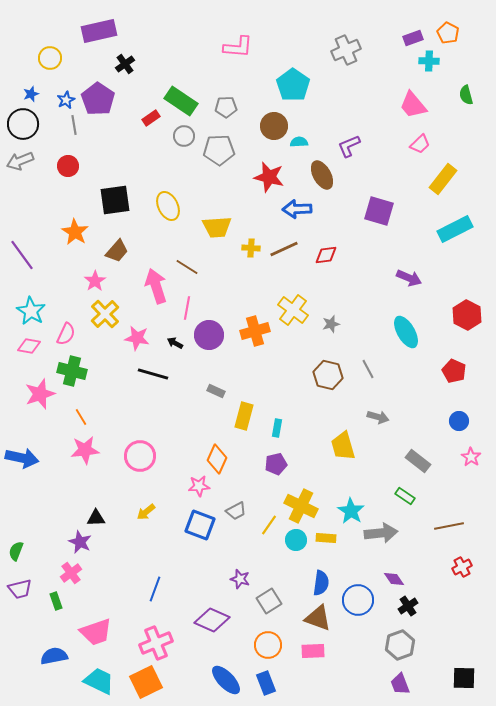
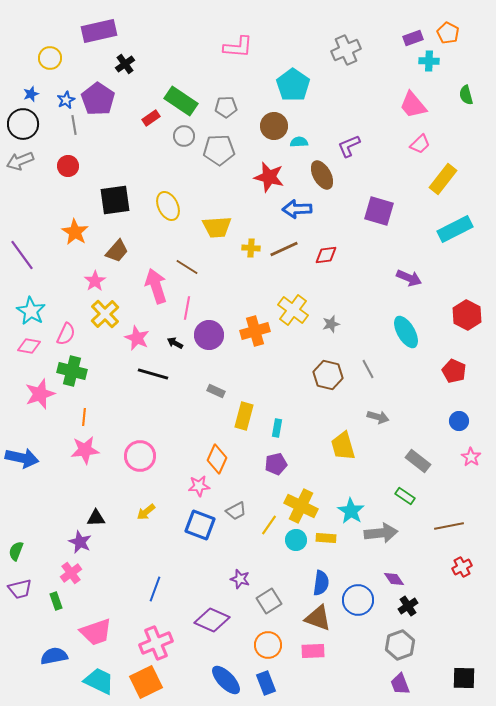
pink star at (137, 338): rotated 15 degrees clockwise
orange line at (81, 417): moved 3 px right; rotated 36 degrees clockwise
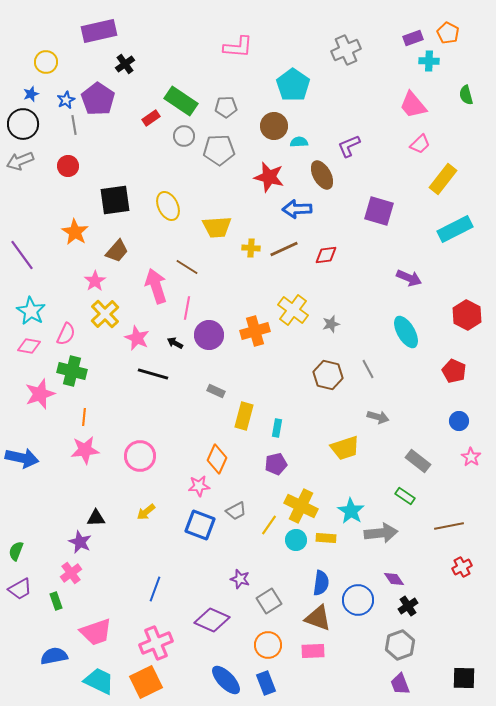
yellow circle at (50, 58): moved 4 px left, 4 px down
yellow trapezoid at (343, 446): moved 2 px right, 2 px down; rotated 92 degrees counterclockwise
purple trapezoid at (20, 589): rotated 15 degrees counterclockwise
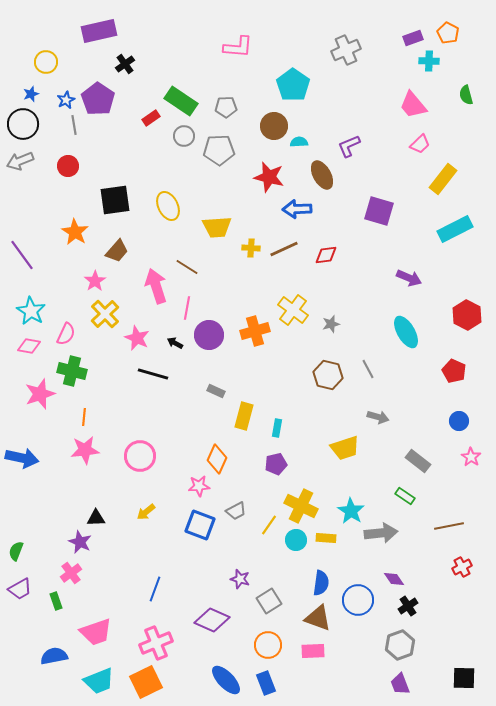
cyan trapezoid at (99, 681): rotated 132 degrees clockwise
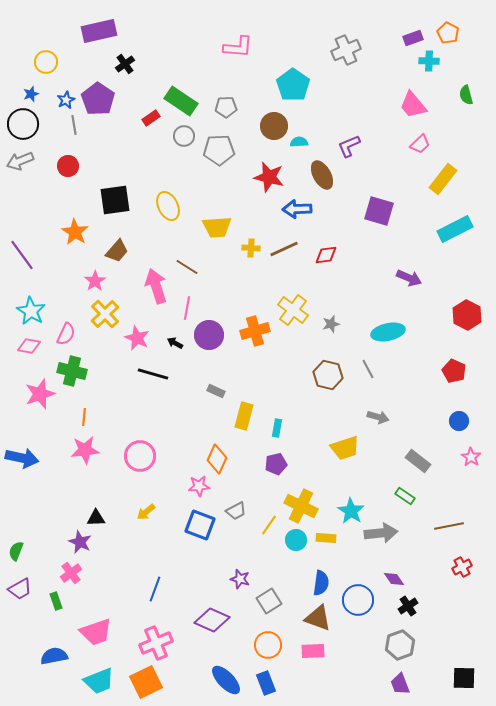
cyan ellipse at (406, 332): moved 18 px left; rotated 72 degrees counterclockwise
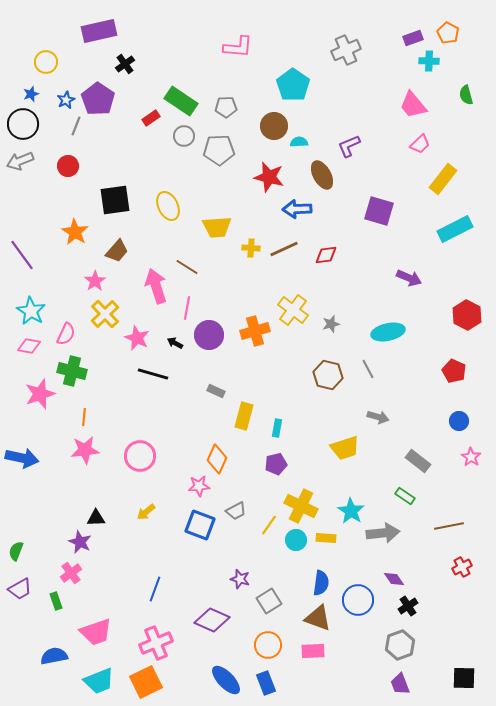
gray line at (74, 125): moved 2 px right, 1 px down; rotated 30 degrees clockwise
gray arrow at (381, 533): moved 2 px right
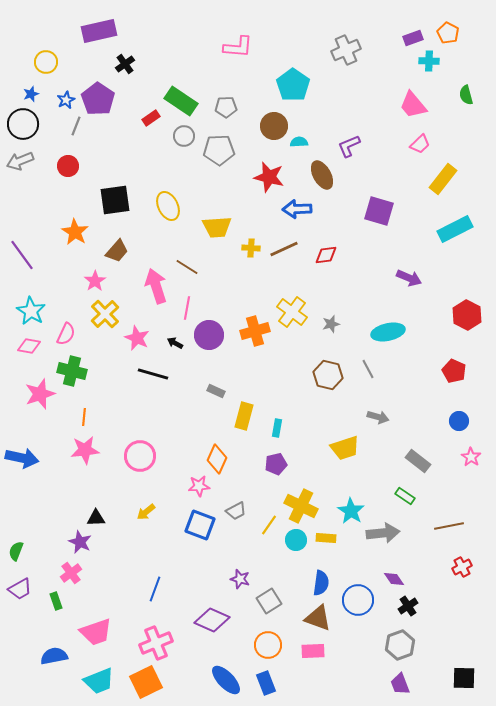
yellow cross at (293, 310): moved 1 px left, 2 px down
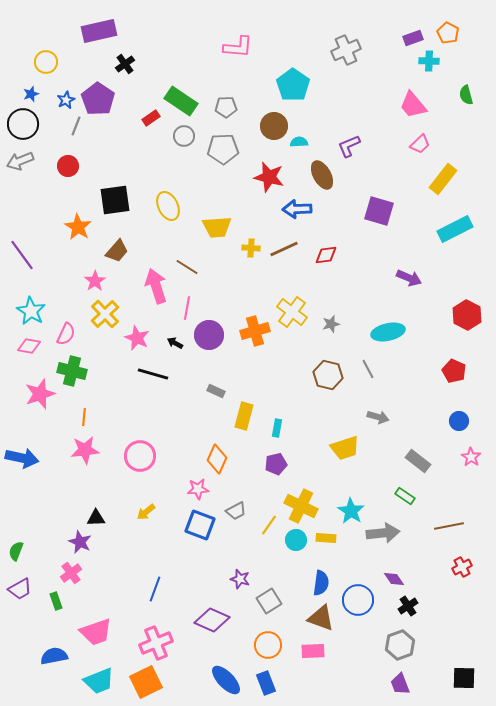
gray pentagon at (219, 150): moved 4 px right, 1 px up
orange star at (75, 232): moved 3 px right, 5 px up
pink star at (199, 486): moved 1 px left, 3 px down
brown triangle at (318, 618): moved 3 px right
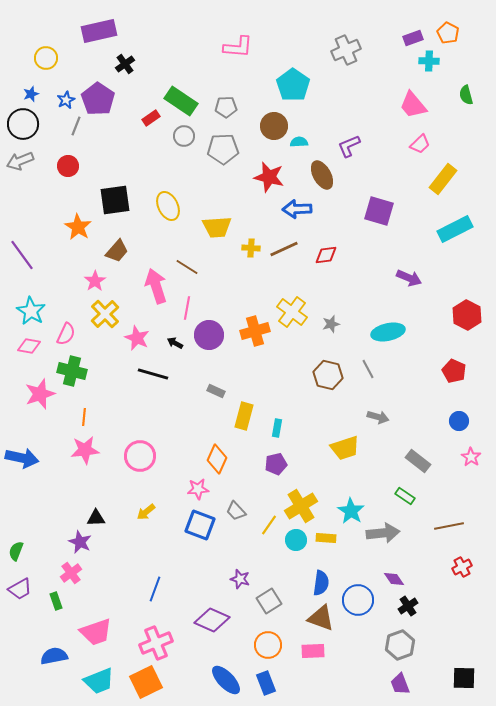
yellow circle at (46, 62): moved 4 px up
yellow cross at (301, 506): rotated 32 degrees clockwise
gray trapezoid at (236, 511): rotated 75 degrees clockwise
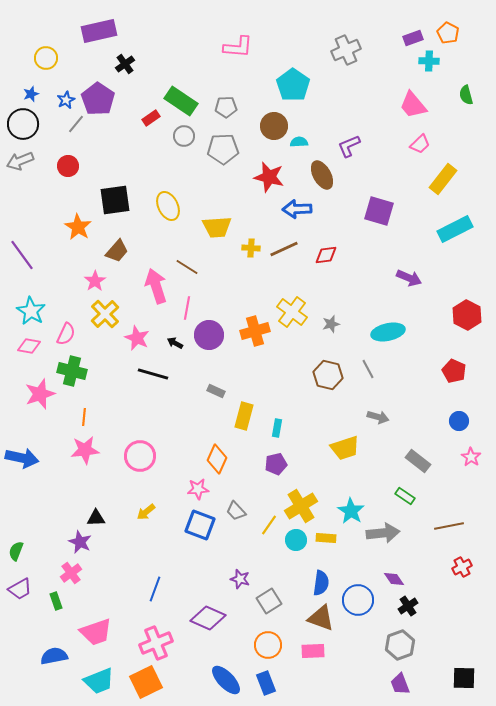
gray line at (76, 126): moved 2 px up; rotated 18 degrees clockwise
purple diamond at (212, 620): moved 4 px left, 2 px up
